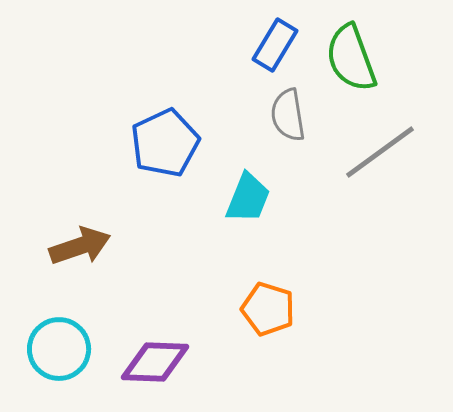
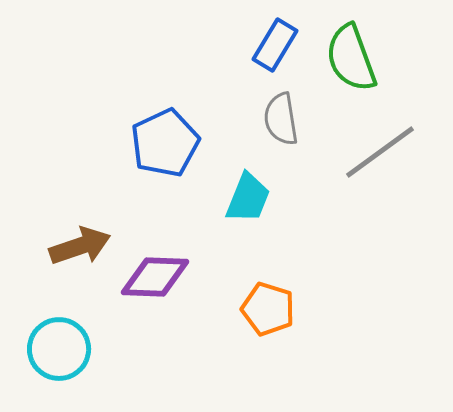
gray semicircle: moved 7 px left, 4 px down
purple diamond: moved 85 px up
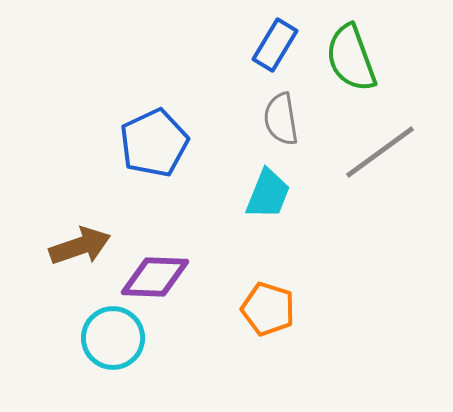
blue pentagon: moved 11 px left
cyan trapezoid: moved 20 px right, 4 px up
cyan circle: moved 54 px right, 11 px up
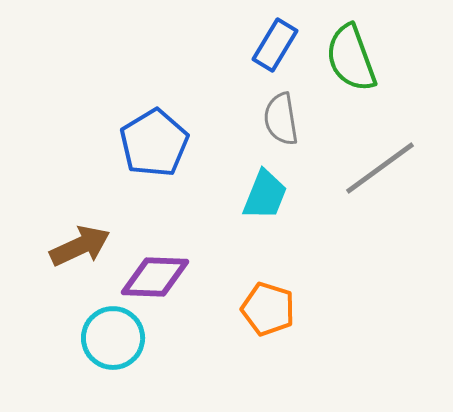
blue pentagon: rotated 6 degrees counterclockwise
gray line: moved 16 px down
cyan trapezoid: moved 3 px left, 1 px down
brown arrow: rotated 6 degrees counterclockwise
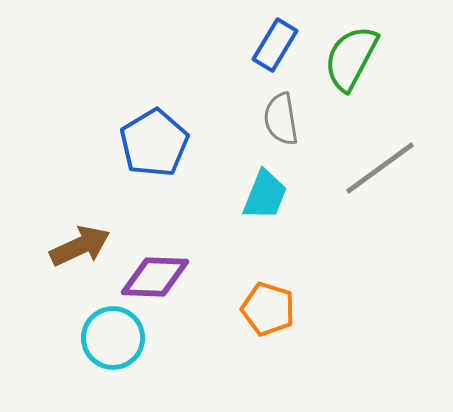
green semicircle: rotated 48 degrees clockwise
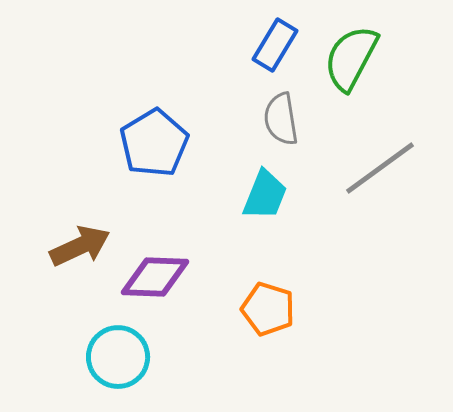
cyan circle: moved 5 px right, 19 px down
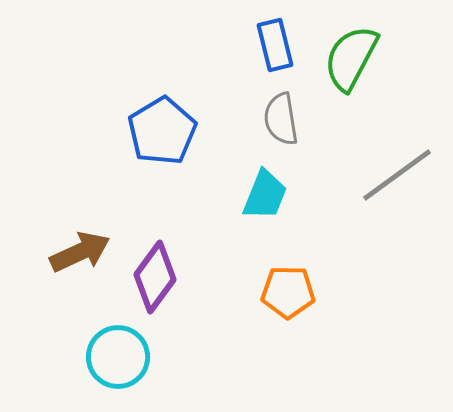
blue rectangle: rotated 45 degrees counterclockwise
blue pentagon: moved 8 px right, 12 px up
gray line: moved 17 px right, 7 px down
brown arrow: moved 6 px down
purple diamond: rotated 56 degrees counterclockwise
orange pentagon: moved 20 px right, 17 px up; rotated 16 degrees counterclockwise
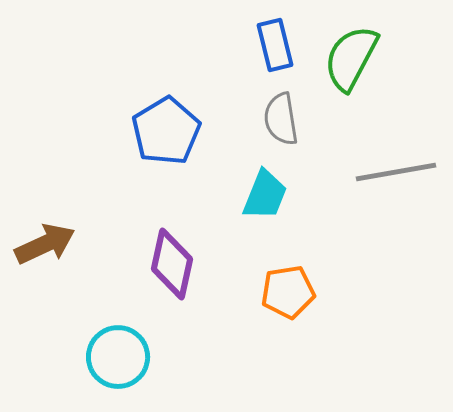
blue pentagon: moved 4 px right
gray line: moved 1 px left, 3 px up; rotated 26 degrees clockwise
brown arrow: moved 35 px left, 8 px up
purple diamond: moved 17 px right, 13 px up; rotated 24 degrees counterclockwise
orange pentagon: rotated 10 degrees counterclockwise
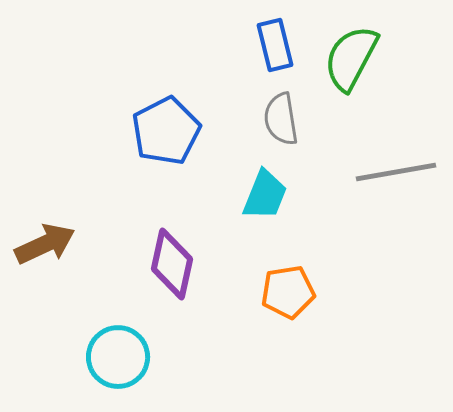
blue pentagon: rotated 4 degrees clockwise
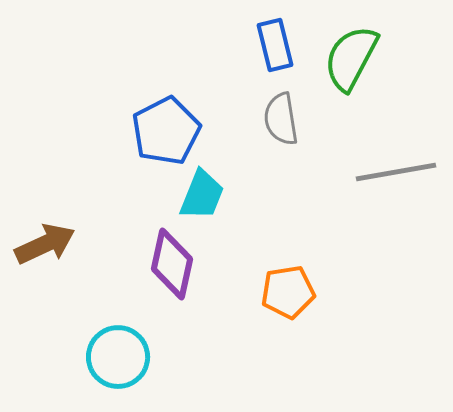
cyan trapezoid: moved 63 px left
